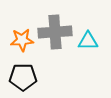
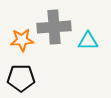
gray cross: moved 1 px left, 5 px up
black pentagon: moved 2 px left, 1 px down
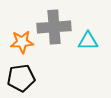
orange star: moved 2 px down
black pentagon: rotated 8 degrees counterclockwise
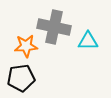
gray cross: rotated 16 degrees clockwise
orange star: moved 4 px right, 4 px down
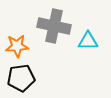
gray cross: moved 1 px up
orange star: moved 9 px left
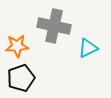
cyan triangle: moved 7 px down; rotated 25 degrees counterclockwise
black pentagon: rotated 12 degrees counterclockwise
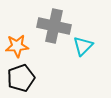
cyan triangle: moved 5 px left, 2 px up; rotated 20 degrees counterclockwise
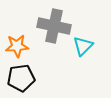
black pentagon: rotated 12 degrees clockwise
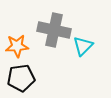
gray cross: moved 4 px down
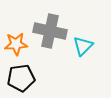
gray cross: moved 4 px left, 1 px down
orange star: moved 1 px left, 2 px up
